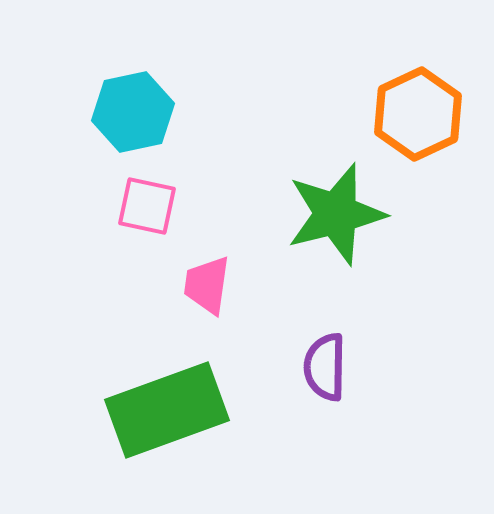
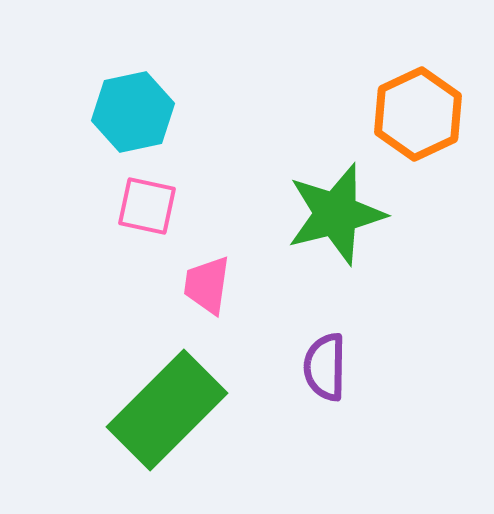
green rectangle: rotated 25 degrees counterclockwise
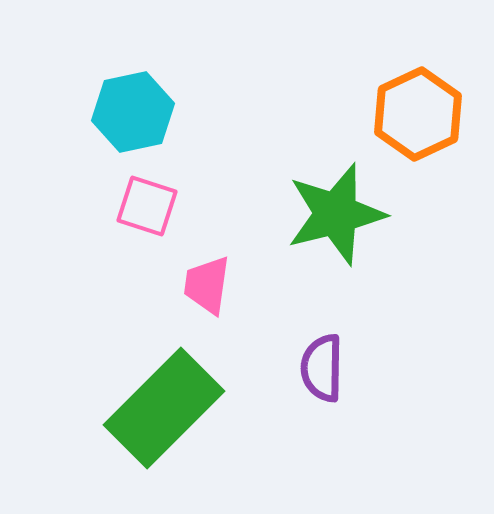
pink square: rotated 6 degrees clockwise
purple semicircle: moved 3 px left, 1 px down
green rectangle: moved 3 px left, 2 px up
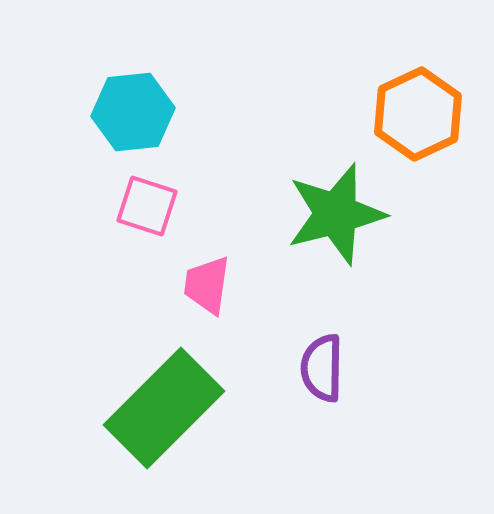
cyan hexagon: rotated 6 degrees clockwise
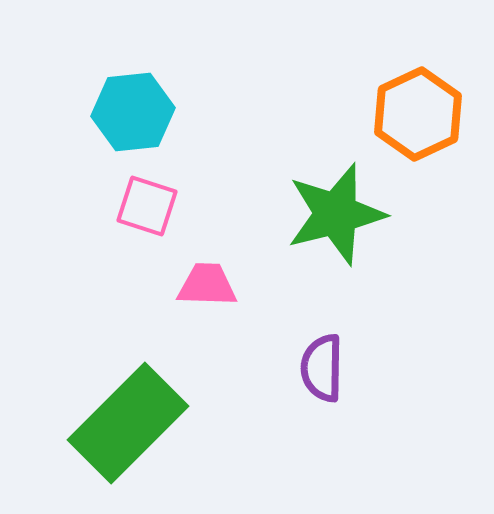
pink trapezoid: rotated 84 degrees clockwise
green rectangle: moved 36 px left, 15 px down
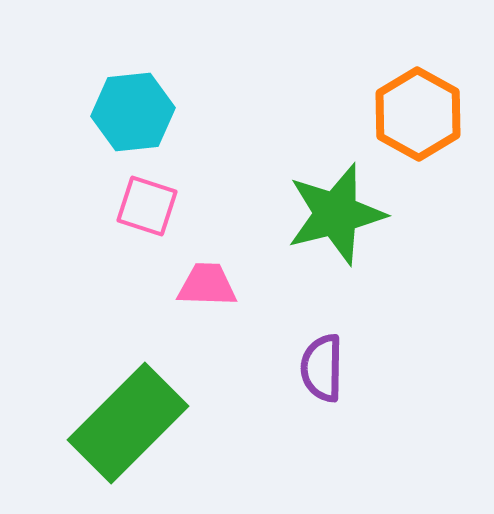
orange hexagon: rotated 6 degrees counterclockwise
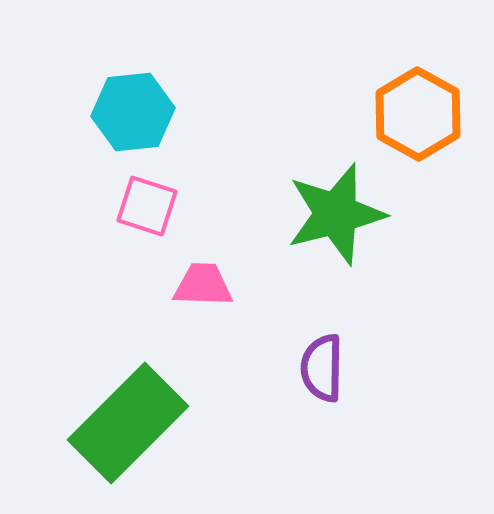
pink trapezoid: moved 4 px left
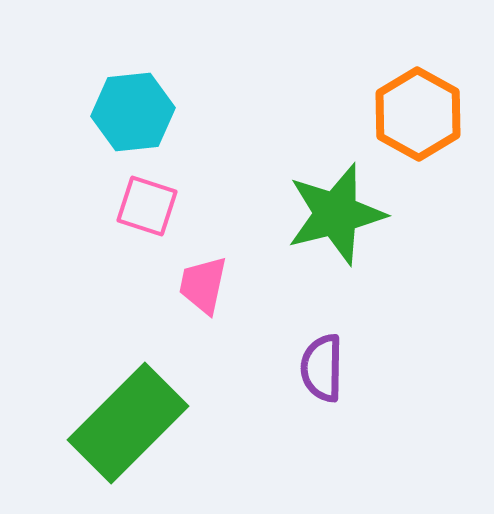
pink trapezoid: rotated 80 degrees counterclockwise
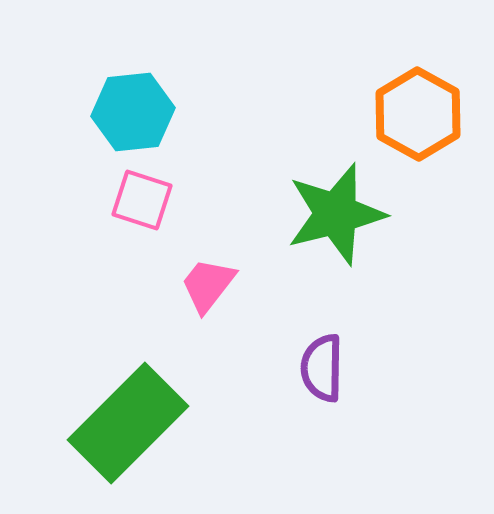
pink square: moved 5 px left, 6 px up
pink trapezoid: moved 5 px right; rotated 26 degrees clockwise
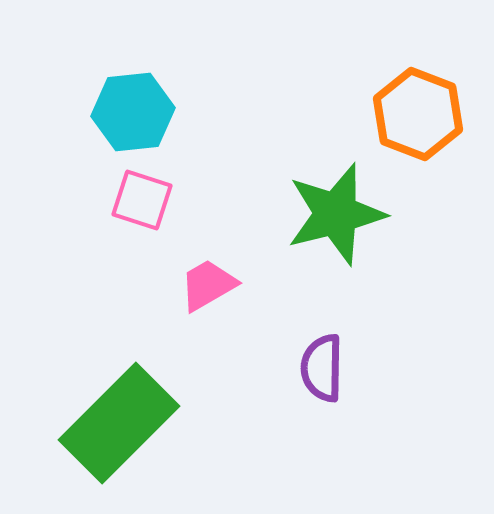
orange hexagon: rotated 8 degrees counterclockwise
pink trapezoid: rotated 22 degrees clockwise
green rectangle: moved 9 px left
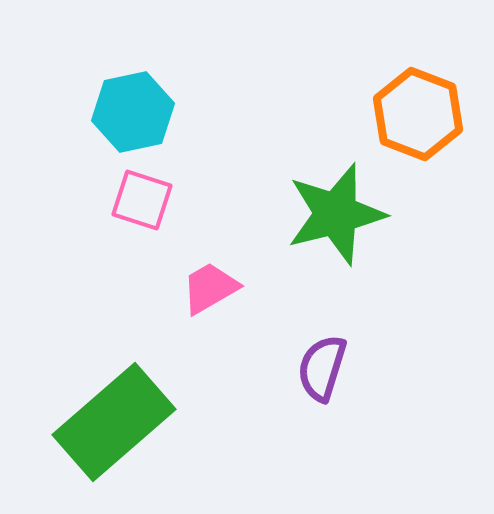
cyan hexagon: rotated 6 degrees counterclockwise
pink trapezoid: moved 2 px right, 3 px down
purple semicircle: rotated 16 degrees clockwise
green rectangle: moved 5 px left, 1 px up; rotated 4 degrees clockwise
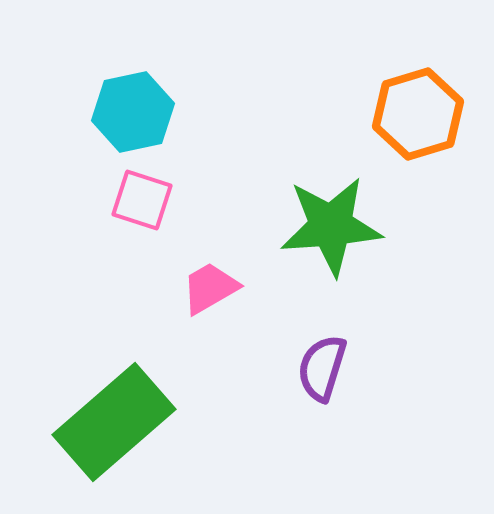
orange hexagon: rotated 22 degrees clockwise
green star: moved 5 px left, 12 px down; rotated 10 degrees clockwise
